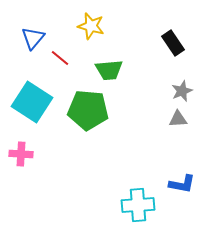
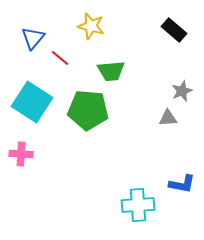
black rectangle: moved 1 px right, 13 px up; rotated 15 degrees counterclockwise
green trapezoid: moved 2 px right, 1 px down
gray triangle: moved 10 px left, 1 px up
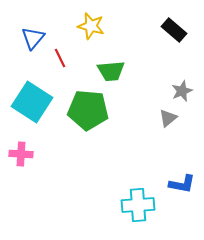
red line: rotated 24 degrees clockwise
gray triangle: rotated 36 degrees counterclockwise
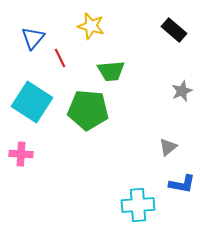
gray triangle: moved 29 px down
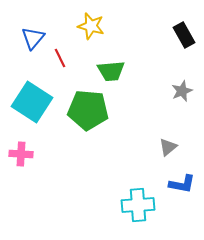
black rectangle: moved 10 px right, 5 px down; rotated 20 degrees clockwise
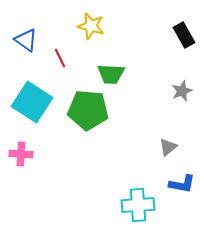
blue triangle: moved 7 px left, 2 px down; rotated 35 degrees counterclockwise
green trapezoid: moved 3 px down; rotated 8 degrees clockwise
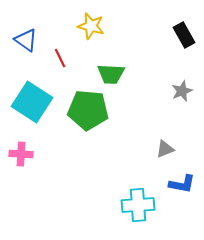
gray triangle: moved 3 px left, 2 px down; rotated 18 degrees clockwise
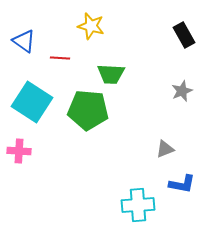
blue triangle: moved 2 px left, 1 px down
red line: rotated 60 degrees counterclockwise
pink cross: moved 2 px left, 3 px up
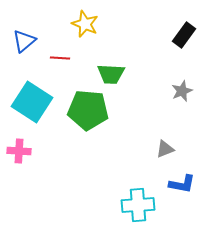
yellow star: moved 6 px left, 2 px up; rotated 8 degrees clockwise
black rectangle: rotated 65 degrees clockwise
blue triangle: rotated 45 degrees clockwise
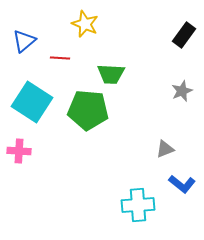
blue L-shape: rotated 28 degrees clockwise
